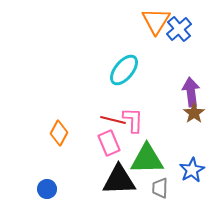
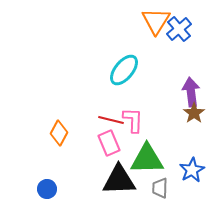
red line: moved 2 px left
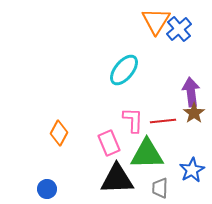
red line: moved 52 px right, 1 px down; rotated 20 degrees counterclockwise
green triangle: moved 5 px up
black triangle: moved 2 px left, 1 px up
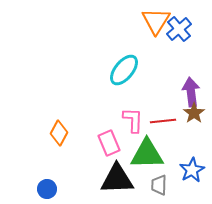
gray trapezoid: moved 1 px left, 3 px up
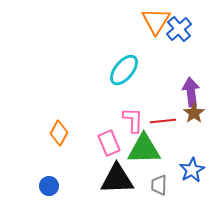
green triangle: moved 3 px left, 5 px up
blue circle: moved 2 px right, 3 px up
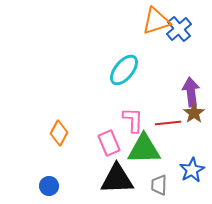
orange triangle: rotated 40 degrees clockwise
red line: moved 5 px right, 2 px down
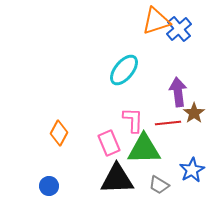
purple arrow: moved 13 px left
gray trapezoid: rotated 60 degrees counterclockwise
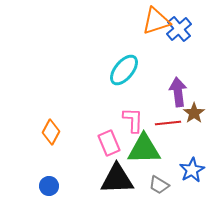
orange diamond: moved 8 px left, 1 px up
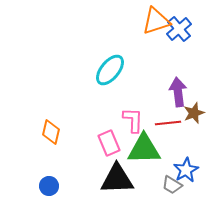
cyan ellipse: moved 14 px left
brown star: rotated 15 degrees clockwise
orange diamond: rotated 15 degrees counterclockwise
blue star: moved 6 px left
gray trapezoid: moved 13 px right
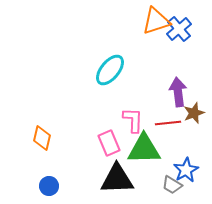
orange diamond: moved 9 px left, 6 px down
